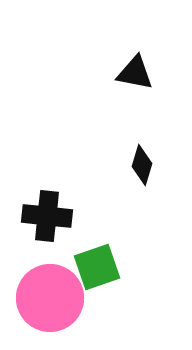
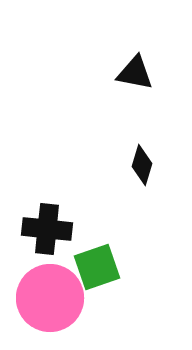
black cross: moved 13 px down
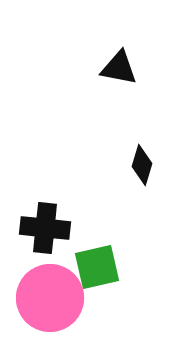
black triangle: moved 16 px left, 5 px up
black cross: moved 2 px left, 1 px up
green square: rotated 6 degrees clockwise
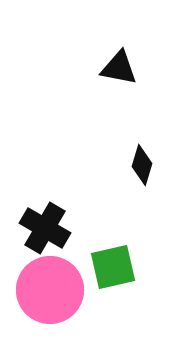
black cross: rotated 24 degrees clockwise
green square: moved 16 px right
pink circle: moved 8 px up
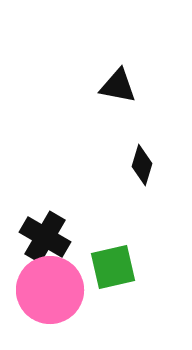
black triangle: moved 1 px left, 18 px down
black cross: moved 9 px down
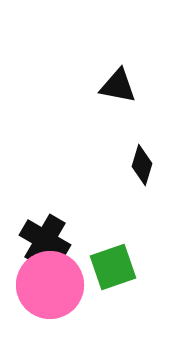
black cross: moved 3 px down
green square: rotated 6 degrees counterclockwise
pink circle: moved 5 px up
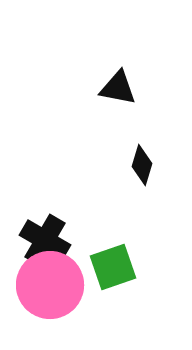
black triangle: moved 2 px down
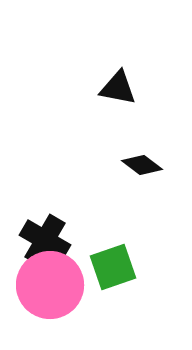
black diamond: rotated 69 degrees counterclockwise
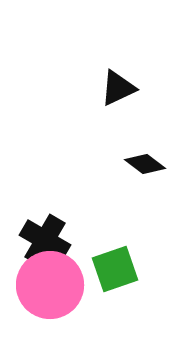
black triangle: rotated 36 degrees counterclockwise
black diamond: moved 3 px right, 1 px up
green square: moved 2 px right, 2 px down
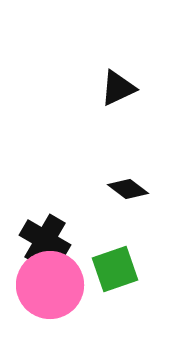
black diamond: moved 17 px left, 25 px down
